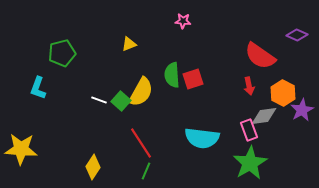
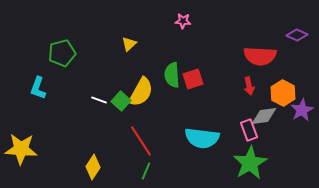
yellow triangle: rotated 21 degrees counterclockwise
red semicircle: rotated 32 degrees counterclockwise
red line: moved 2 px up
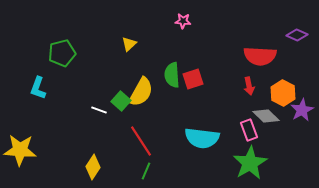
white line: moved 10 px down
gray diamond: moved 2 px right; rotated 52 degrees clockwise
yellow star: moved 1 px left, 1 px down
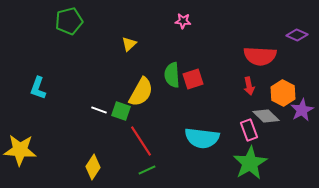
green pentagon: moved 7 px right, 32 px up
green square: moved 10 px down; rotated 24 degrees counterclockwise
green line: moved 1 px right, 1 px up; rotated 42 degrees clockwise
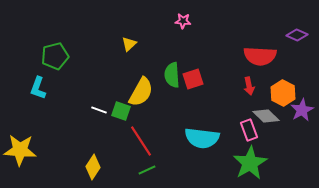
green pentagon: moved 14 px left, 35 px down
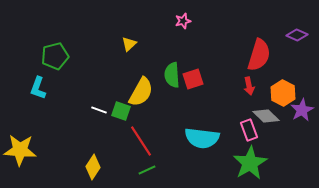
pink star: rotated 21 degrees counterclockwise
red semicircle: moved 1 px left, 1 px up; rotated 76 degrees counterclockwise
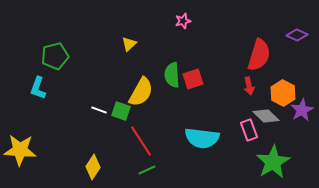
green star: moved 23 px right, 1 px up
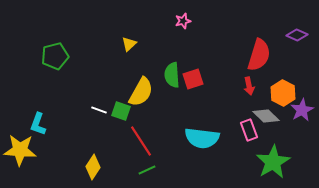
cyan L-shape: moved 36 px down
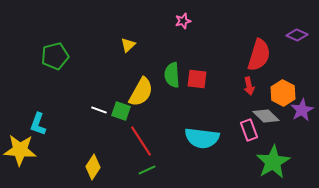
yellow triangle: moved 1 px left, 1 px down
red square: moved 4 px right; rotated 25 degrees clockwise
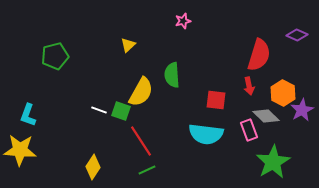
red square: moved 19 px right, 21 px down
cyan L-shape: moved 10 px left, 9 px up
cyan semicircle: moved 4 px right, 4 px up
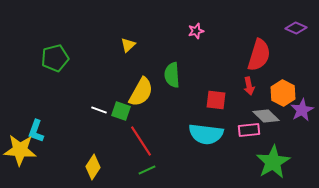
pink star: moved 13 px right, 10 px down
purple diamond: moved 1 px left, 7 px up
green pentagon: moved 2 px down
cyan L-shape: moved 8 px right, 16 px down
pink rectangle: rotated 75 degrees counterclockwise
